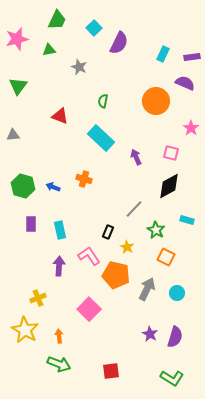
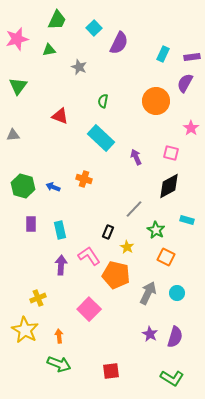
purple semicircle at (185, 83): rotated 84 degrees counterclockwise
purple arrow at (59, 266): moved 2 px right, 1 px up
gray arrow at (147, 289): moved 1 px right, 4 px down
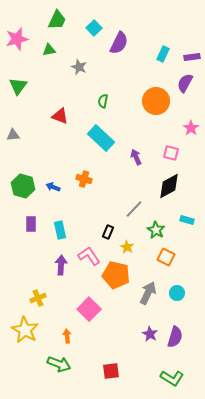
orange arrow at (59, 336): moved 8 px right
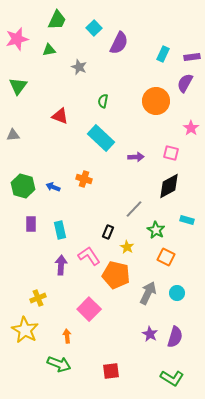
purple arrow at (136, 157): rotated 112 degrees clockwise
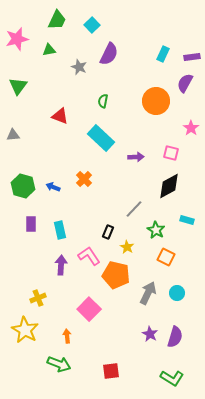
cyan square at (94, 28): moved 2 px left, 3 px up
purple semicircle at (119, 43): moved 10 px left, 11 px down
orange cross at (84, 179): rotated 28 degrees clockwise
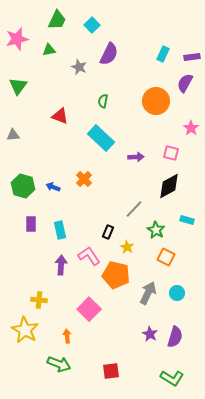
yellow cross at (38, 298): moved 1 px right, 2 px down; rotated 28 degrees clockwise
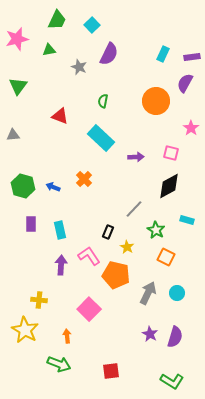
green L-shape at (172, 378): moved 3 px down
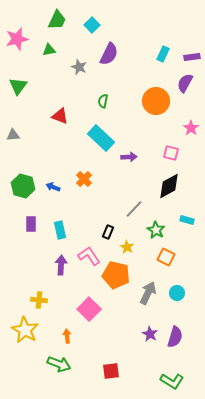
purple arrow at (136, 157): moved 7 px left
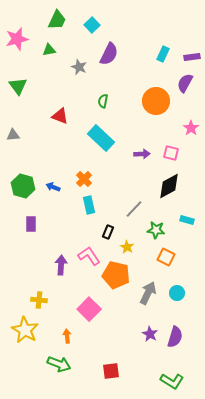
green triangle at (18, 86): rotated 12 degrees counterclockwise
purple arrow at (129, 157): moved 13 px right, 3 px up
cyan rectangle at (60, 230): moved 29 px right, 25 px up
green star at (156, 230): rotated 24 degrees counterclockwise
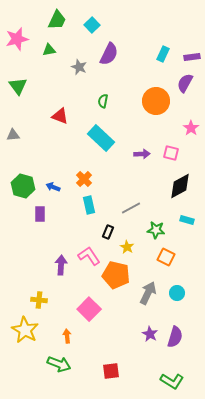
black diamond at (169, 186): moved 11 px right
gray line at (134, 209): moved 3 px left, 1 px up; rotated 18 degrees clockwise
purple rectangle at (31, 224): moved 9 px right, 10 px up
